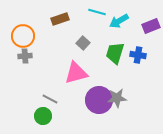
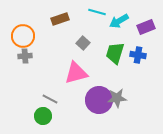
purple rectangle: moved 5 px left, 1 px down
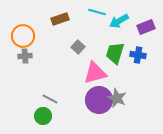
gray square: moved 5 px left, 4 px down
pink triangle: moved 19 px right
gray star: rotated 30 degrees clockwise
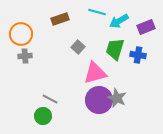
orange circle: moved 2 px left, 2 px up
green trapezoid: moved 4 px up
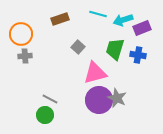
cyan line: moved 1 px right, 2 px down
cyan arrow: moved 4 px right, 1 px up; rotated 12 degrees clockwise
purple rectangle: moved 4 px left, 1 px down
green circle: moved 2 px right, 1 px up
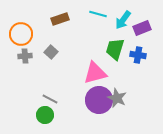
cyan arrow: rotated 36 degrees counterclockwise
gray square: moved 27 px left, 5 px down
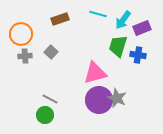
green trapezoid: moved 3 px right, 3 px up
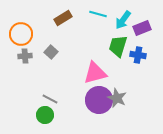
brown rectangle: moved 3 px right, 1 px up; rotated 12 degrees counterclockwise
